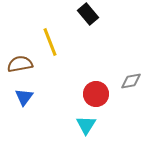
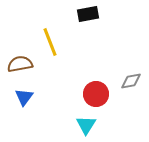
black rectangle: rotated 60 degrees counterclockwise
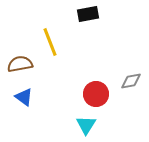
blue triangle: rotated 30 degrees counterclockwise
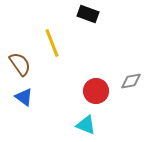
black rectangle: rotated 30 degrees clockwise
yellow line: moved 2 px right, 1 px down
brown semicircle: rotated 65 degrees clockwise
red circle: moved 3 px up
cyan triangle: rotated 40 degrees counterclockwise
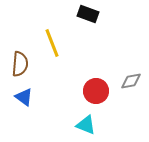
brown semicircle: rotated 40 degrees clockwise
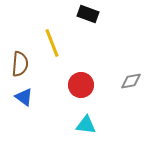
red circle: moved 15 px left, 6 px up
cyan triangle: rotated 15 degrees counterclockwise
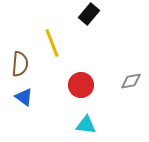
black rectangle: moved 1 px right; rotated 70 degrees counterclockwise
